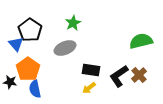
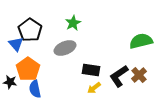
yellow arrow: moved 5 px right
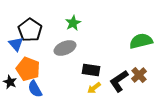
orange pentagon: rotated 15 degrees counterclockwise
black L-shape: moved 5 px down
black star: rotated 16 degrees clockwise
blue semicircle: rotated 18 degrees counterclockwise
